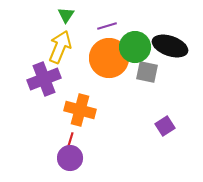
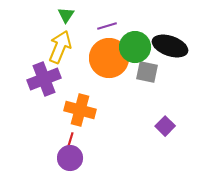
purple square: rotated 12 degrees counterclockwise
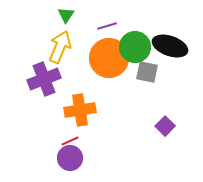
orange cross: rotated 24 degrees counterclockwise
red line: rotated 48 degrees clockwise
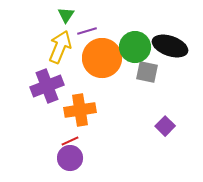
purple line: moved 20 px left, 5 px down
orange circle: moved 7 px left
purple cross: moved 3 px right, 7 px down
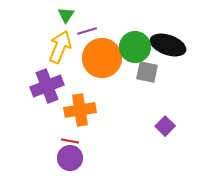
black ellipse: moved 2 px left, 1 px up
red line: rotated 36 degrees clockwise
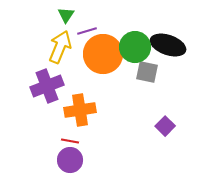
orange circle: moved 1 px right, 4 px up
purple circle: moved 2 px down
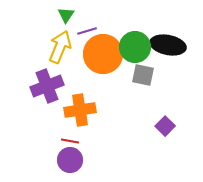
black ellipse: rotated 8 degrees counterclockwise
gray square: moved 4 px left, 3 px down
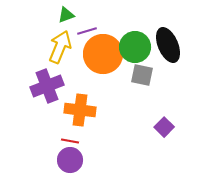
green triangle: rotated 36 degrees clockwise
black ellipse: rotated 56 degrees clockwise
gray square: moved 1 px left
orange cross: rotated 16 degrees clockwise
purple square: moved 1 px left, 1 px down
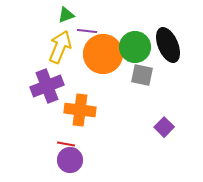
purple line: rotated 24 degrees clockwise
red line: moved 4 px left, 3 px down
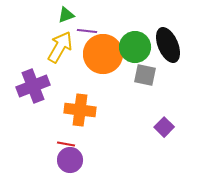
yellow arrow: rotated 8 degrees clockwise
gray square: moved 3 px right
purple cross: moved 14 px left
